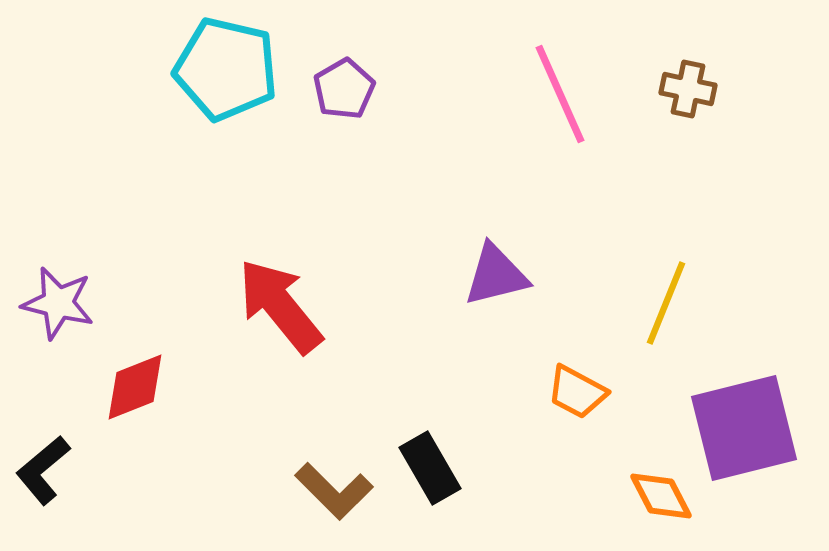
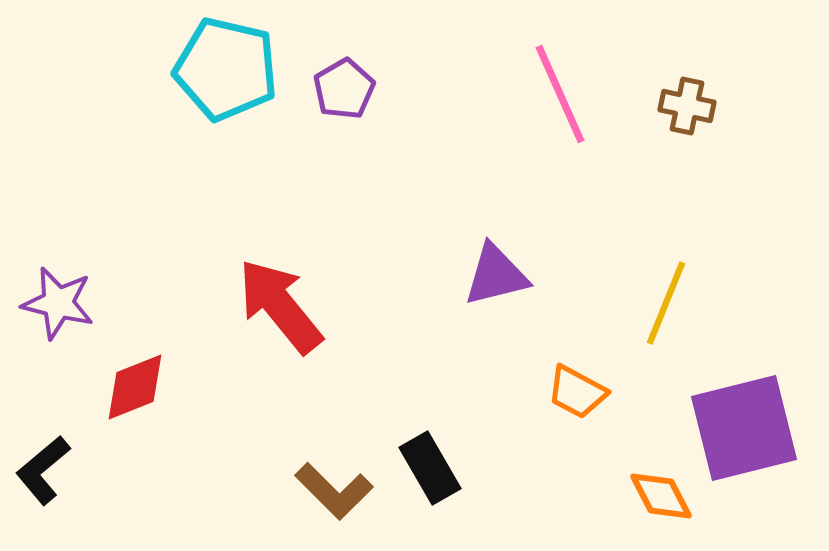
brown cross: moved 1 px left, 17 px down
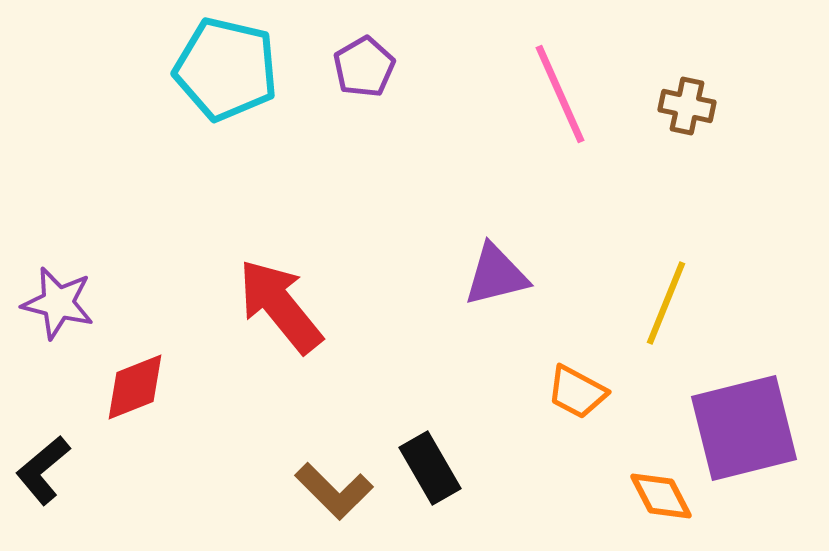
purple pentagon: moved 20 px right, 22 px up
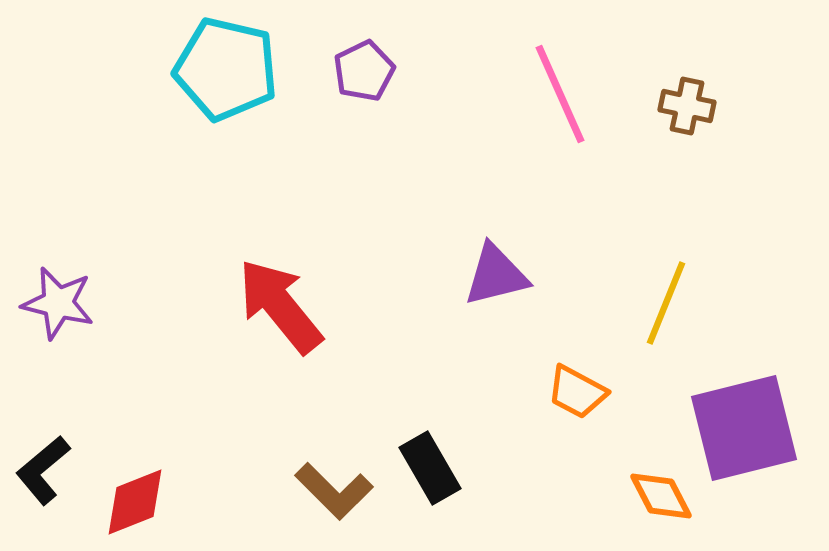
purple pentagon: moved 4 px down; rotated 4 degrees clockwise
red diamond: moved 115 px down
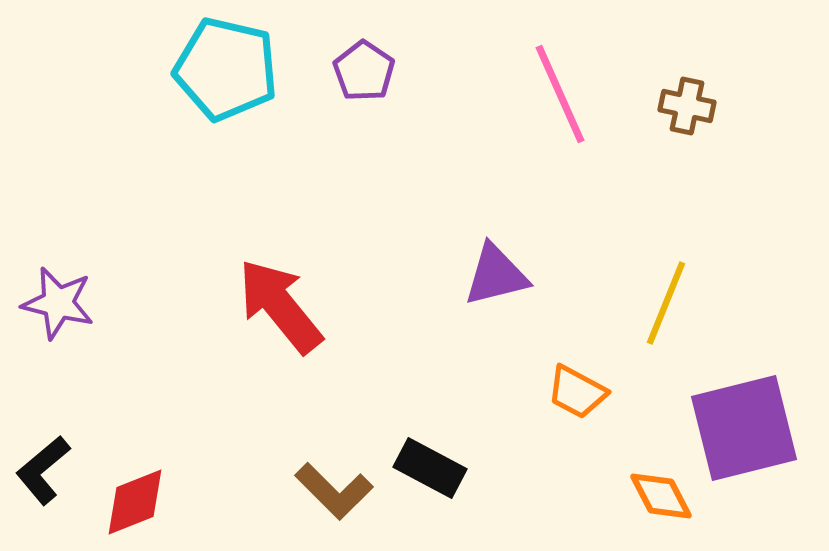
purple pentagon: rotated 12 degrees counterclockwise
black rectangle: rotated 32 degrees counterclockwise
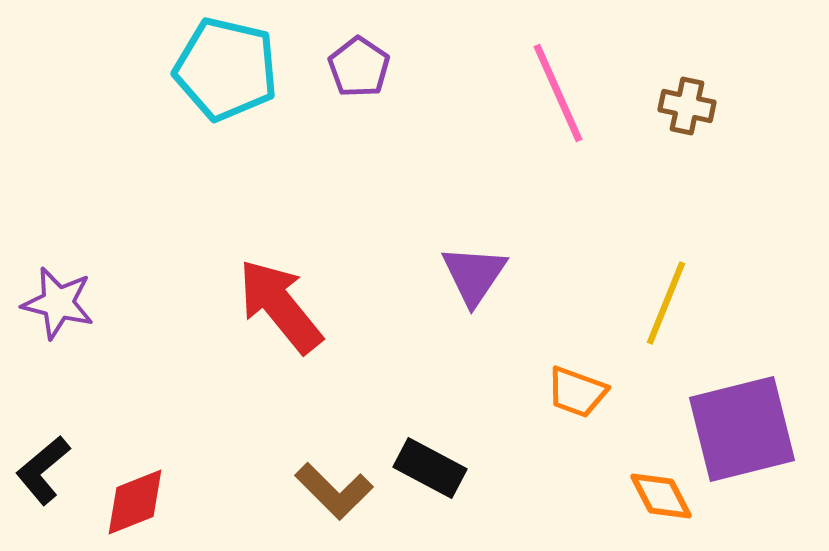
purple pentagon: moved 5 px left, 4 px up
pink line: moved 2 px left, 1 px up
purple triangle: moved 22 px left; rotated 42 degrees counterclockwise
orange trapezoid: rotated 8 degrees counterclockwise
purple square: moved 2 px left, 1 px down
